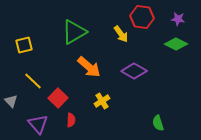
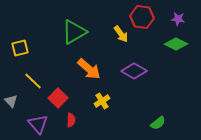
yellow square: moved 4 px left, 3 px down
orange arrow: moved 2 px down
green semicircle: rotated 112 degrees counterclockwise
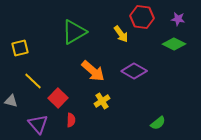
green diamond: moved 2 px left
orange arrow: moved 4 px right, 2 px down
gray triangle: rotated 32 degrees counterclockwise
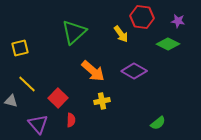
purple star: moved 2 px down
green triangle: rotated 12 degrees counterclockwise
green diamond: moved 6 px left
yellow line: moved 6 px left, 3 px down
yellow cross: rotated 21 degrees clockwise
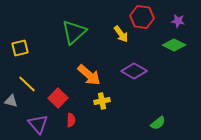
green diamond: moved 6 px right, 1 px down
orange arrow: moved 4 px left, 4 px down
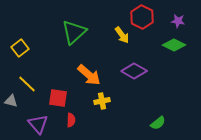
red hexagon: rotated 20 degrees clockwise
yellow arrow: moved 1 px right, 1 px down
yellow square: rotated 24 degrees counterclockwise
red square: rotated 36 degrees counterclockwise
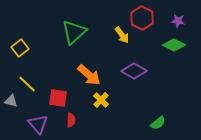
red hexagon: moved 1 px down
yellow cross: moved 1 px left, 1 px up; rotated 35 degrees counterclockwise
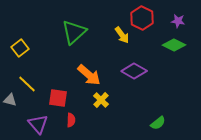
gray triangle: moved 1 px left, 1 px up
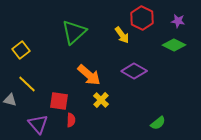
yellow square: moved 1 px right, 2 px down
red square: moved 1 px right, 3 px down
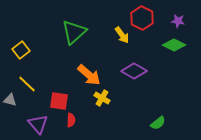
yellow cross: moved 1 px right, 2 px up; rotated 14 degrees counterclockwise
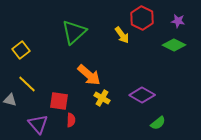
purple diamond: moved 8 px right, 24 px down
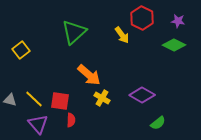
yellow line: moved 7 px right, 15 px down
red square: moved 1 px right
